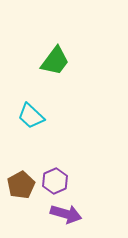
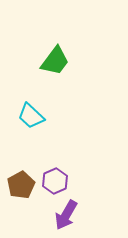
purple arrow: moved 1 px down; rotated 104 degrees clockwise
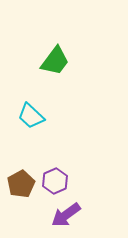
brown pentagon: moved 1 px up
purple arrow: rotated 24 degrees clockwise
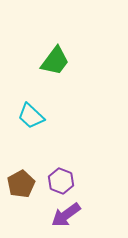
purple hexagon: moved 6 px right; rotated 15 degrees counterclockwise
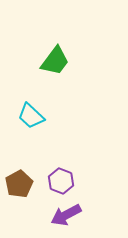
brown pentagon: moved 2 px left
purple arrow: rotated 8 degrees clockwise
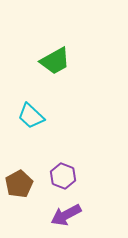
green trapezoid: rotated 24 degrees clockwise
purple hexagon: moved 2 px right, 5 px up
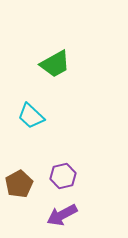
green trapezoid: moved 3 px down
purple hexagon: rotated 25 degrees clockwise
purple arrow: moved 4 px left
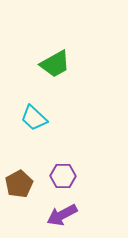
cyan trapezoid: moved 3 px right, 2 px down
purple hexagon: rotated 15 degrees clockwise
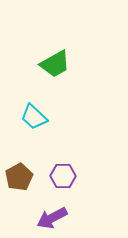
cyan trapezoid: moved 1 px up
brown pentagon: moved 7 px up
purple arrow: moved 10 px left, 3 px down
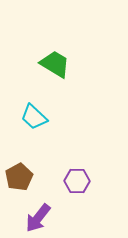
green trapezoid: rotated 120 degrees counterclockwise
purple hexagon: moved 14 px right, 5 px down
purple arrow: moved 14 px left; rotated 24 degrees counterclockwise
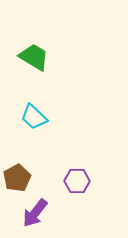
green trapezoid: moved 21 px left, 7 px up
brown pentagon: moved 2 px left, 1 px down
purple arrow: moved 3 px left, 5 px up
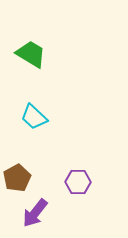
green trapezoid: moved 3 px left, 3 px up
purple hexagon: moved 1 px right, 1 px down
